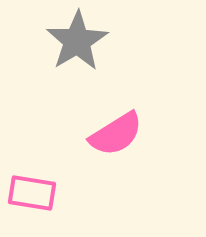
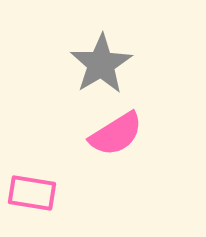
gray star: moved 24 px right, 23 px down
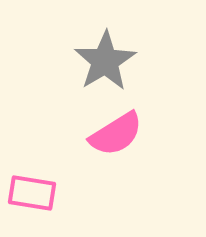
gray star: moved 4 px right, 3 px up
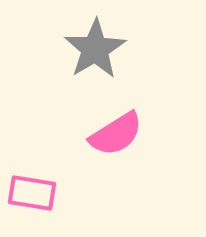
gray star: moved 10 px left, 12 px up
